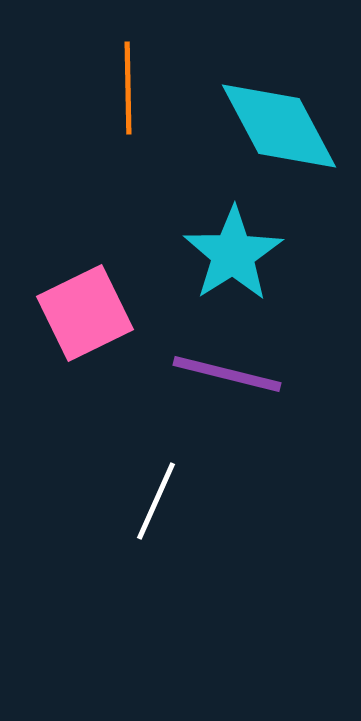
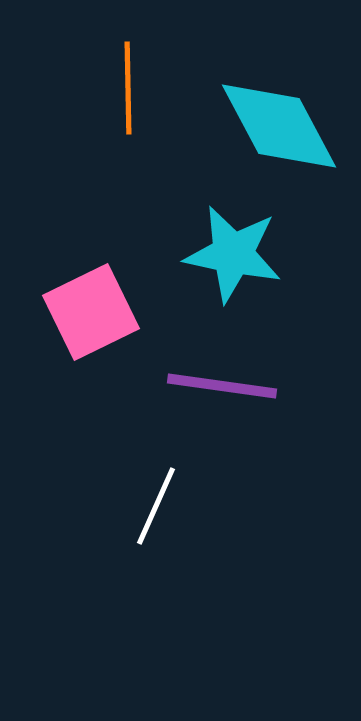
cyan star: rotated 28 degrees counterclockwise
pink square: moved 6 px right, 1 px up
purple line: moved 5 px left, 12 px down; rotated 6 degrees counterclockwise
white line: moved 5 px down
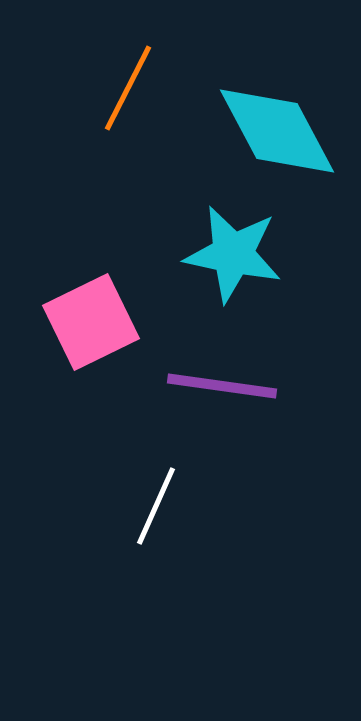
orange line: rotated 28 degrees clockwise
cyan diamond: moved 2 px left, 5 px down
pink square: moved 10 px down
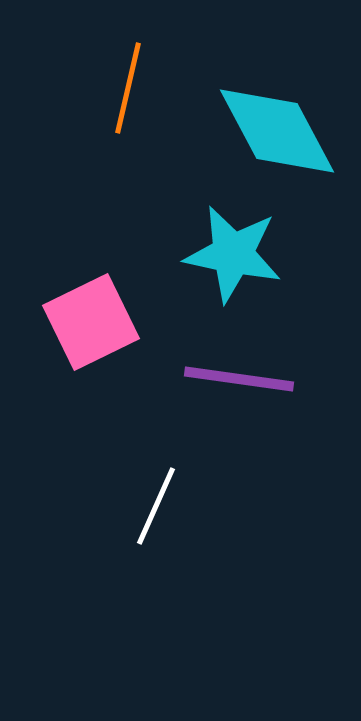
orange line: rotated 14 degrees counterclockwise
purple line: moved 17 px right, 7 px up
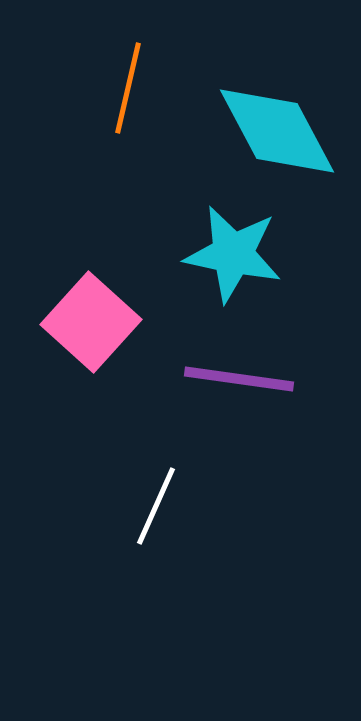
pink square: rotated 22 degrees counterclockwise
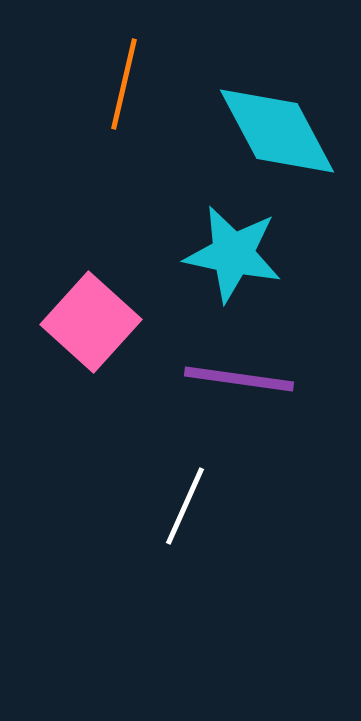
orange line: moved 4 px left, 4 px up
white line: moved 29 px right
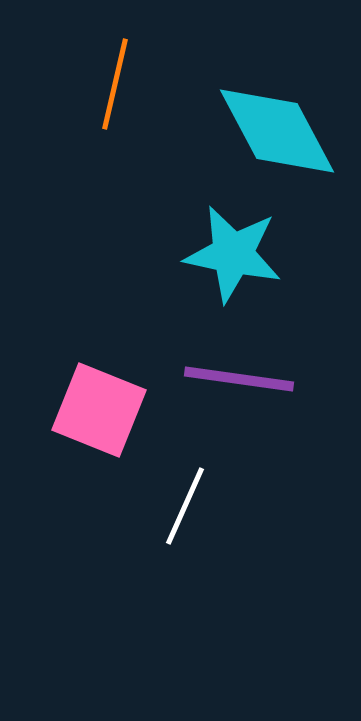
orange line: moved 9 px left
pink square: moved 8 px right, 88 px down; rotated 20 degrees counterclockwise
